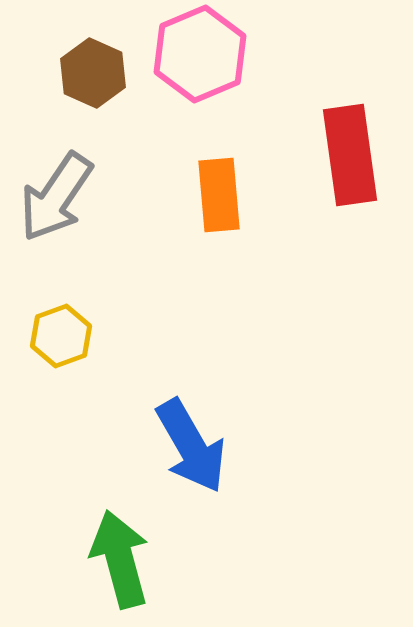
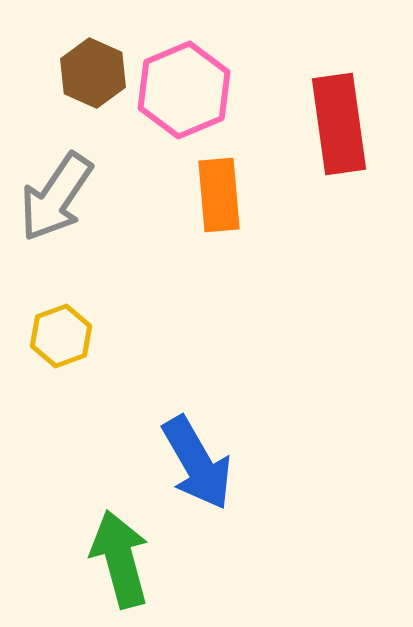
pink hexagon: moved 16 px left, 36 px down
red rectangle: moved 11 px left, 31 px up
blue arrow: moved 6 px right, 17 px down
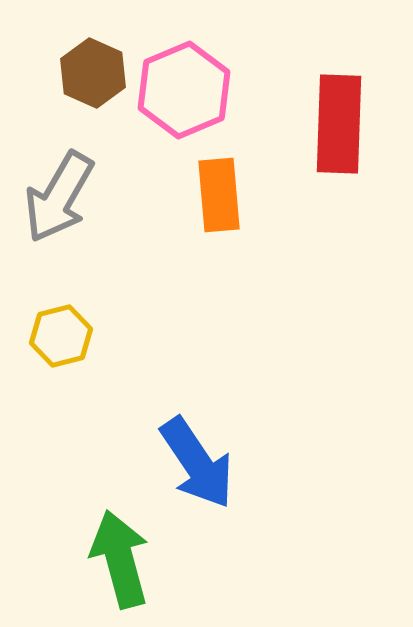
red rectangle: rotated 10 degrees clockwise
gray arrow: moved 3 px right; rotated 4 degrees counterclockwise
yellow hexagon: rotated 6 degrees clockwise
blue arrow: rotated 4 degrees counterclockwise
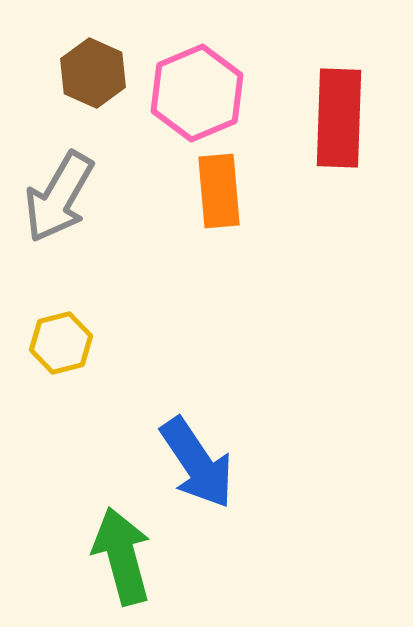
pink hexagon: moved 13 px right, 3 px down
red rectangle: moved 6 px up
orange rectangle: moved 4 px up
yellow hexagon: moved 7 px down
green arrow: moved 2 px right, 3 px up
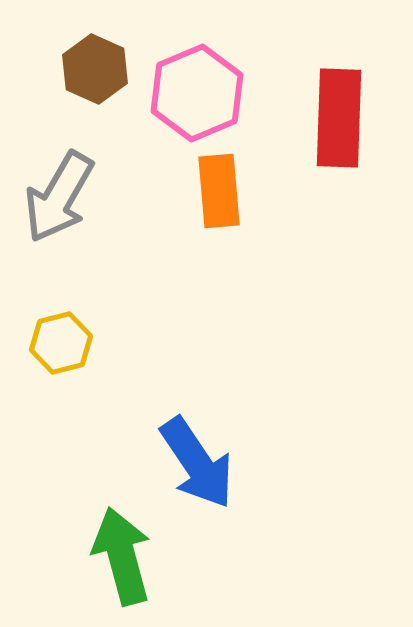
brown hexagon: moved 2 px right, 4 px up
